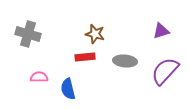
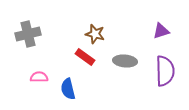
gray cross: rotated 30 degrees counterclockwise
red rectangle: rotated 42 degrees clockwise
purple semicircle: rotated 136 degrees clockwise
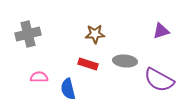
brown star: rotated 18 degrees counterclockwise
red rectangle: moved 3 px right, 7 px down; rotated 18 degrees counterclockwise
purple semicircle: moved 6 px left, 9 px down; rotated 120 degrees clockwise
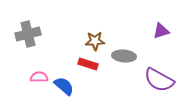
brown star: moved 7 px down
gray ellipse: moved 1 px left, 5 px up
blue semicircle: moved 4 px left, 3 px up; rotated 145 degrees clockwise
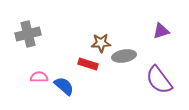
brown star: moved 6 px right, 2 px down
gray ellipse: rotated 15 degrees counterclockwise
purple semicircle: rotated 24 degrees clockwise
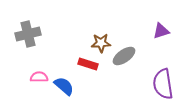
gray ellipse: rotated 25 degrees counterclockwise
purple semicircle: moved 4 px right, 4 px down; rotated 28 degrees clockwise
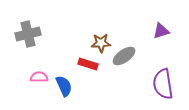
blue semicircle: rotated 25 degrees clockwise
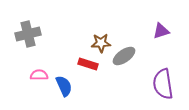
pink semicircle: moved 2 px up
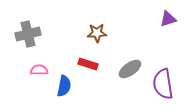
purple triangle: moved 7 px right, 12 px up
brown star: moved 4 px left, 10 px up
gray ellipse: moved 6 px right, 13 px down
pink semicircle: moved 5 px up
blue semicircle: rotated 35 degrees clockwise
